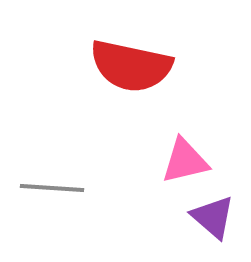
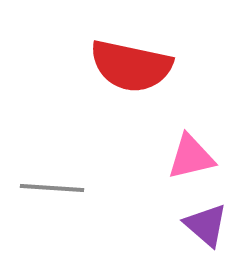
pink triangle: moved 6 px right, 4 px up
purple triangle: moved 7 px left, 8 px down
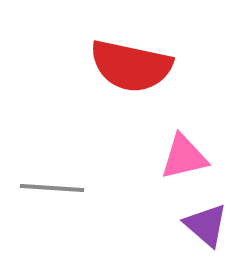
pink triangle: moved 7 px left
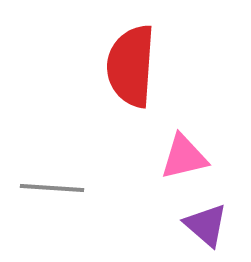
red semicircle: rotated 82 degrees clockwise
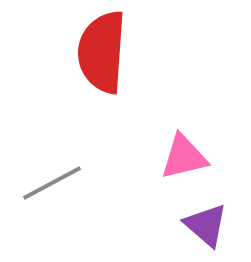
red semicircle: moved 29 px left, 14 px up
gray line: moved 5 px up; rotated 32 degrees counterclockwise
